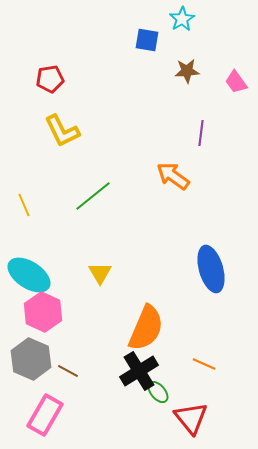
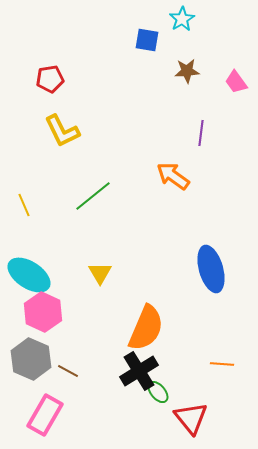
orange line: moved 18 px right; rotated 20 degrees counterclockwise
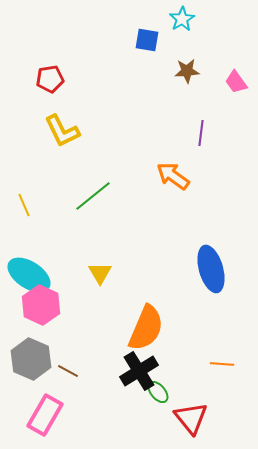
pink hexagon: moved 2 px left, 7 px up
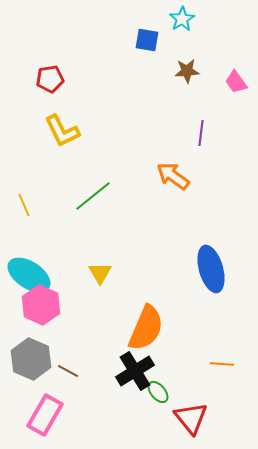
black cross: moved 4 px left
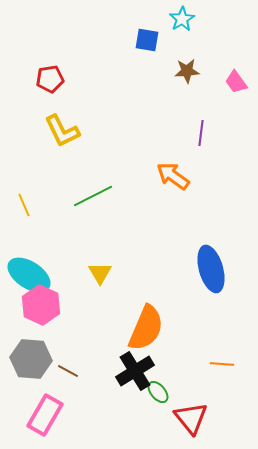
green line: rotated 12 degrees clockwise
gray hexagon: rotated 18 degrees counterclockwise
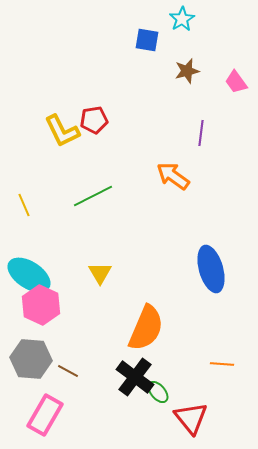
brown star: rotated 10 degrees counterclockwise
red pentagon: moved 44 px right, 41 px down
black cross: moved 6 px down; rotated 21 degrees counterclockwise
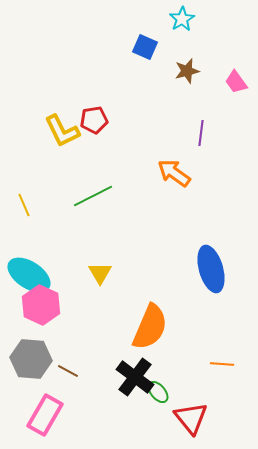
blue square: moved 2 px left, 7 px down; rotated 15 degrees clockwise
orange arrow: moved 1 px right, 3 px up
orange semicircle: moved 4 px right, 1 px up
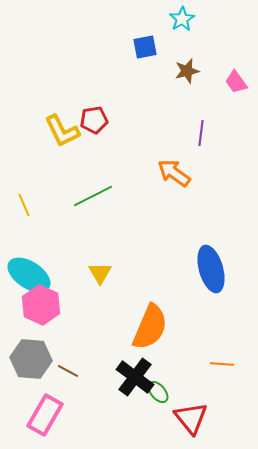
blue square: rotated 35 degrees counterclockwise
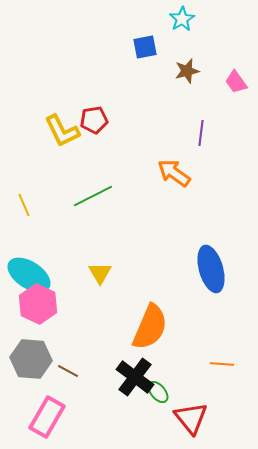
pink hexagon: moved 3 px left, 1 px up
pink rectangle: moved 2 px right, 2 px down
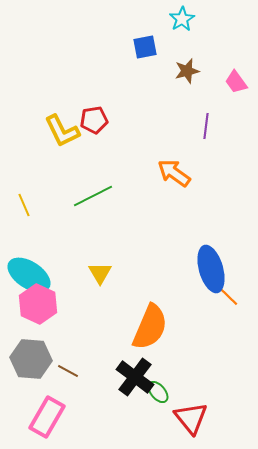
purple line: moved 5 px right, 7 px up
orange line: moved 6 px right, 68 px up; rotated 40 degrees clockwise
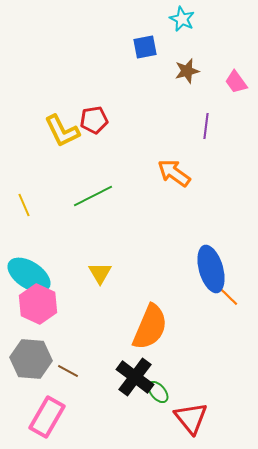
cyan star: rotated 15 degrees counterclockwise
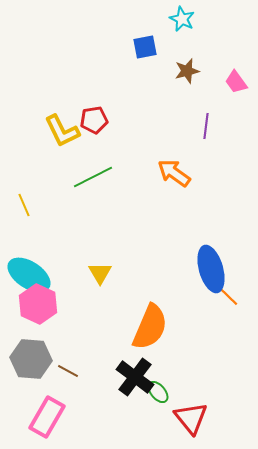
green line: moved 19 px up
